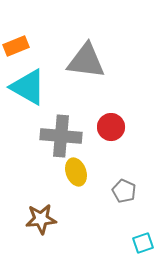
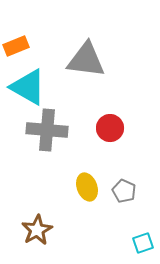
gray triangle: moved 1 px up
red circle: moved 1 px left, 1 px down
gray cross: moved 14 px left, 6 px up
yellow ellipse: moved 11 px right, 15 px down
brown star: moved 4 px left, 11 px down; rotated 24 degrees counterclockwise
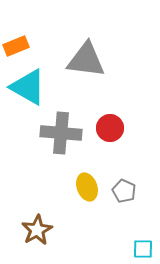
gray cross: moved 14 px right, 3 px down
cyan square: moved 6 px down; rotated 20 degrees clockwise
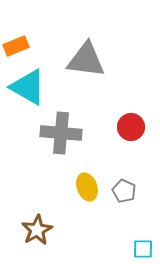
red circle: moved 21 px right, 1 px up
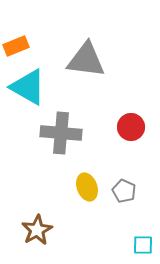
cyan square: moved 4 px up
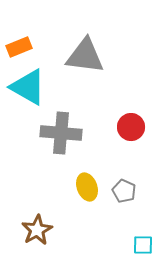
orange rectangle: moved 3 px right, 1 px down
gray triangle: moved 1 px left, 4 px up
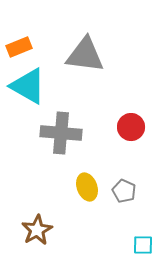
gray triangle: moved 1 px up
cyan triangle: moved 1 px up
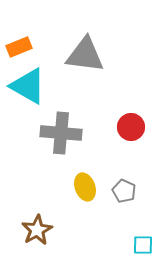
yellow ellipse: moved 2 px left
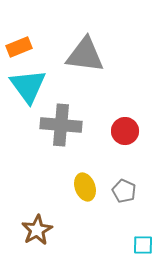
cyan triangle: rotated 24 degrees clockwise
red circle: moved 6 px left, 4 px down
gray cross: moved 8 px up
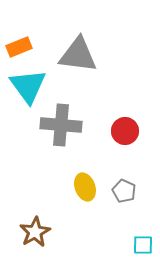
gray triangle: moved 7 px left
brown star: moved 2 px left, 2 px down
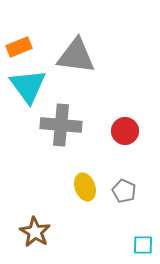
gray triangle: moved 2 px left, 1 px down
brown star: rotated 12 degrees counterclockwise
